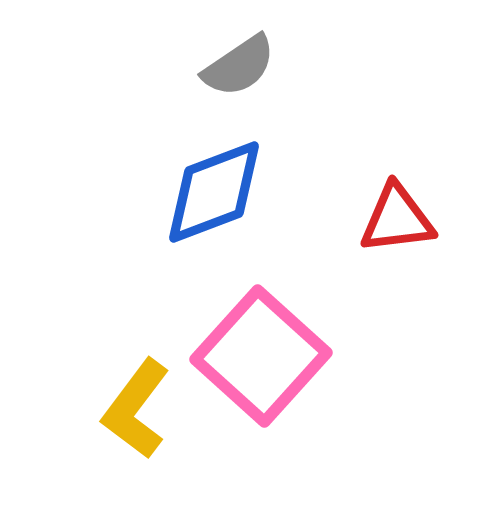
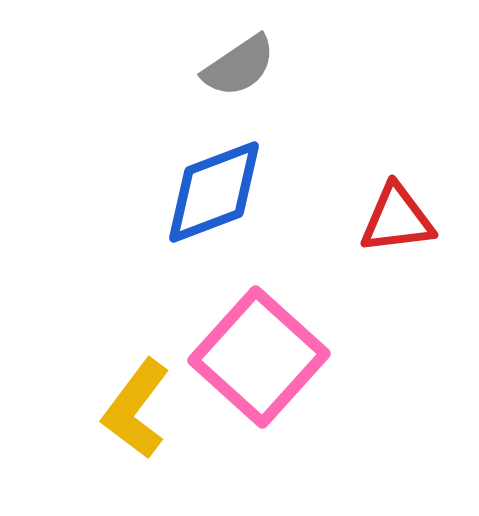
pink square: moved 2 px left, 1 px down
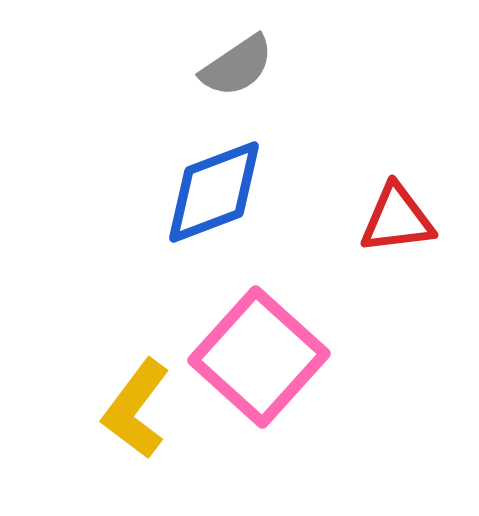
gray semicircle: moved 2 px left
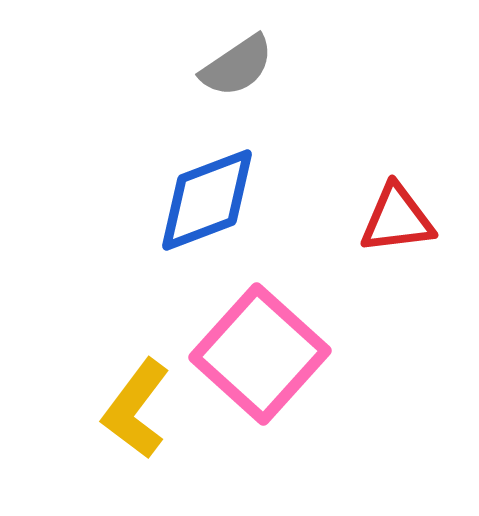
blue diamond: moved 7 px left, 8 px down
pink square: moved 1 px right, 3 px up
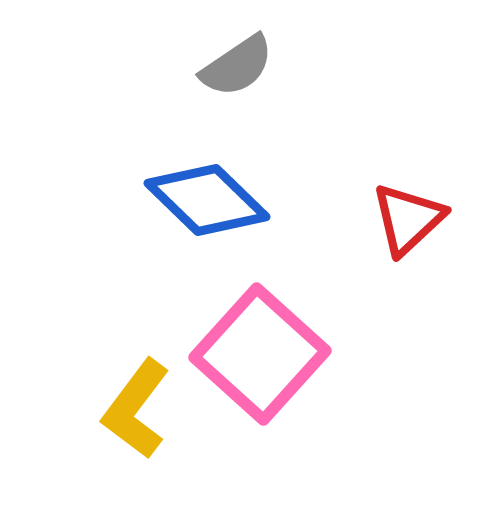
blue diamond: rotated 65 degrees clockwise
red triangle: moved 11 px right; rotated 36 degrees counterclockwise
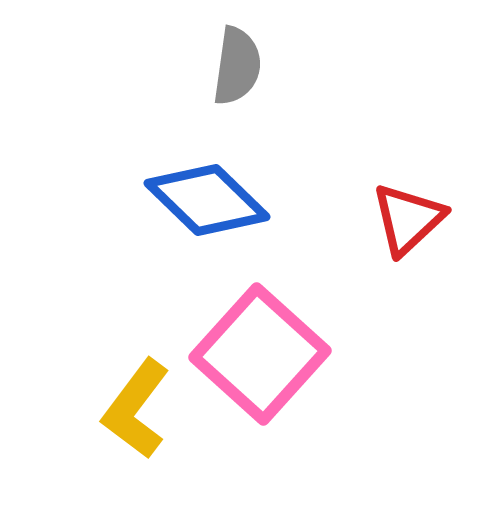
gray semicircle: rotated 48 degrees counterclockwise
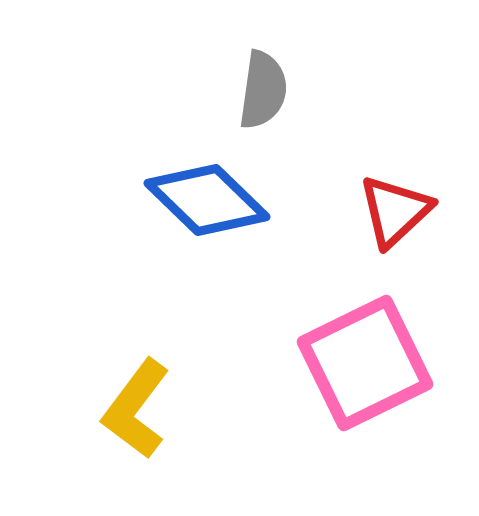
gray semicircle: moved 26 px right, 24 px down
red triangle: moved 13 px left, 8 px up
pink square: moved 105 px right, 9 px down; rotated 22 degrees clockwise
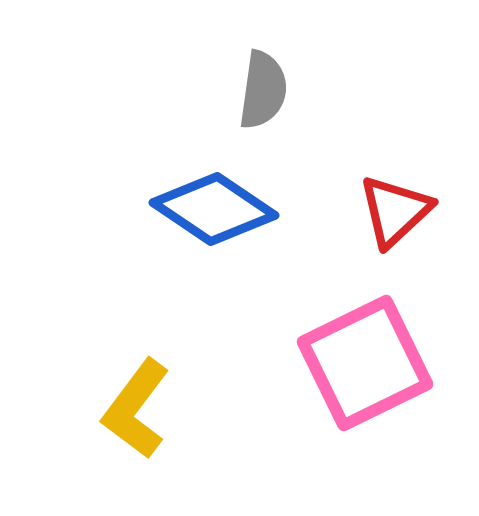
blue diamond: moved 7 px right, 9 px down; rotated 10 degrees counterclockwise
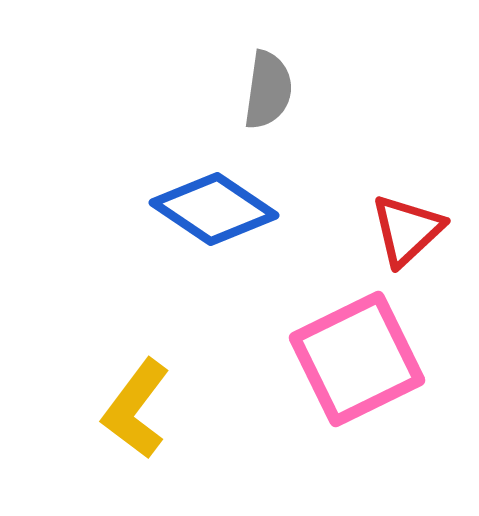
gray semicircle: moved 5 px right
red triangle: moved 12 px right, 19 px down
pink square: moved 8 px left, 4 px up
